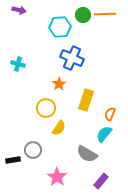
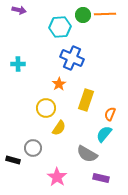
cyan cross: rotated 16 degrees counterclockwise
gray circle: moved 2 px up
black rectangle: rotated 24 degrees clockwise
purple rectangle: moved 3 px up; rotated 63 degrees clockwise
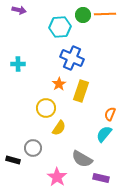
yellow rectangle: moved 5 px left, 9 px up
gray semicircle: moved 5 px left, 5 px down
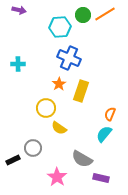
orange line: rotated 30 degrees counterclockwise
blue cross: moved 3 px left
yellow semicircle: rotated 91 degrees clockwise
black rectangle: rotated 40 degrees counterclockwise
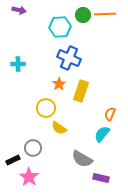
orange line: rotated 30 degrees clockwise
cyan semicircle: moved 2 px left
pink star: moved 28 px left
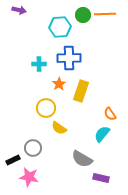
blue cross: rotated 25 degrees counterclockwise
cyan cross: moved 21 px right
orange semicircle: rotated 56 degrees counterclockwise
pink star: rotated 24 degrees counterclockwise
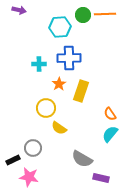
cyan semicircle: moved 8 px right
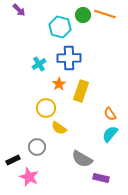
purple arrow: rotated 32 degrees clockwise
orange line: rotated 20 degrees clockwise
cyan hexagon: rotated 20 degrees clockwise
cyan cross: rotated 32 degrees counterclockwise
gray circle: moved 4 px right, 1 px up
pink star: rotated 12 degrees clockwise
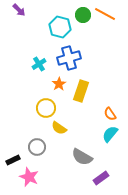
orange line: rotated 10 degrees clockwise
blue cross: rotated 15 degrees counterclockwise
gray semicircle: moved 2 px up
purple rectangle: rotated 49 degrees counterclockwise
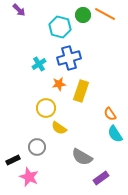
orange star: rotated 24 degrees clockwise
cyan semicircle: moved 5 px right; rotated 72 degrees counterclockwise
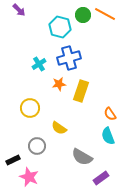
yellow circle: moved 16 px left
cyan semicircle: moved 7 px left, 2 px down; rotated 12 degrees clockwise
gray circle: moved 1 px up
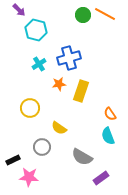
cyan hexagon: moved 24 px left, 3 px down
gray circle: moved 5 px right, 1 px down
pink star: rotated 18 degrees counterclockwise
